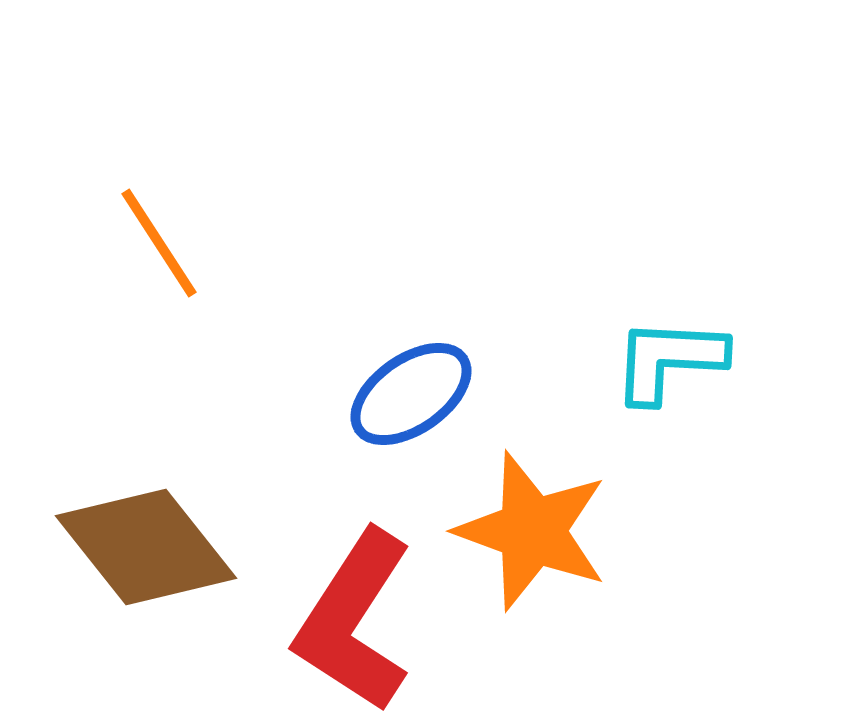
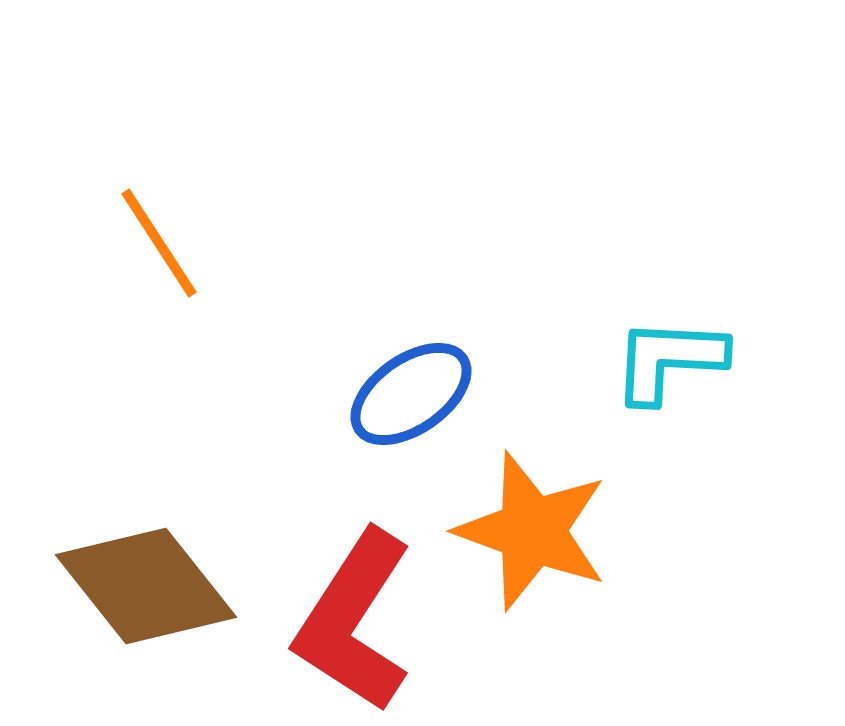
brown diamond: moved 39 px down
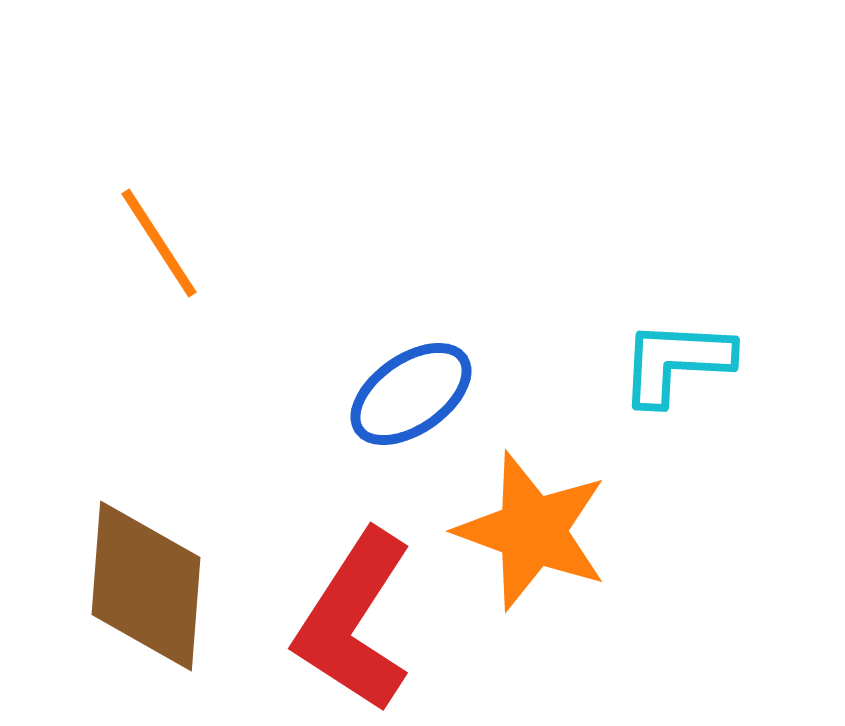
cyan L-shape: moved 7 px right, 2 px down
brown diamond: rotated 43 degrees clockwise
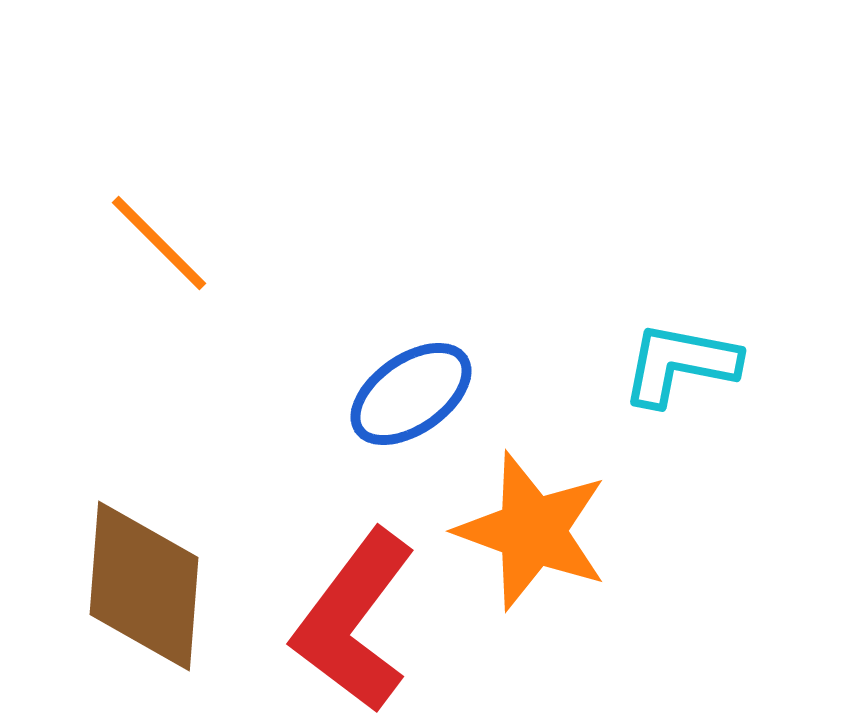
orange line: rotated 12 degrees counterclockwise
cyan L-shape: moved 4 px right, 2 px down; rotated 8 degrees clockwise
brown diamond: moved 2 px left
red L-shape: rotated 4 degrees clockwise
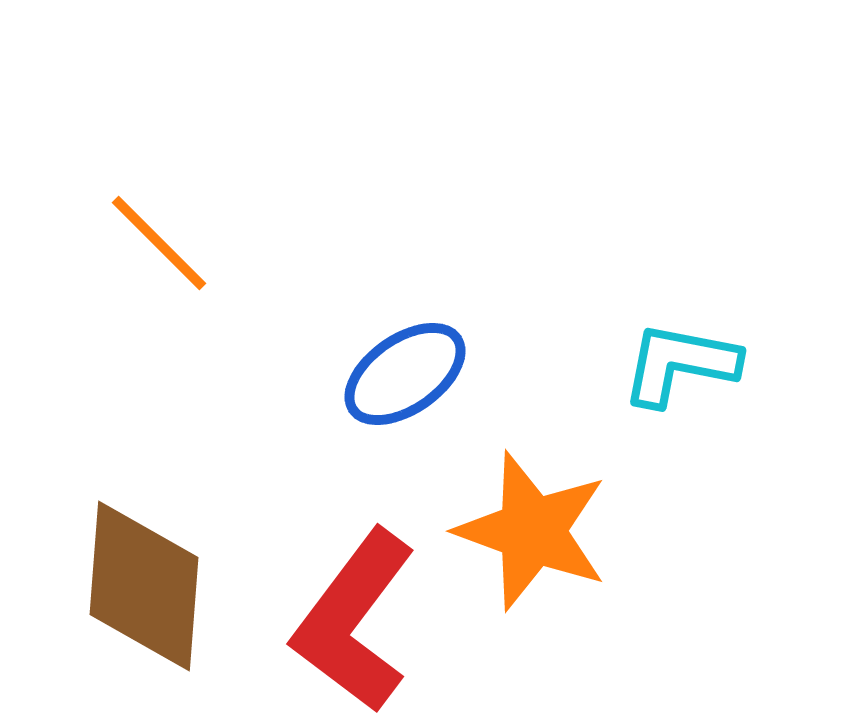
blue ellipse: moved 6 px left, 20 px up
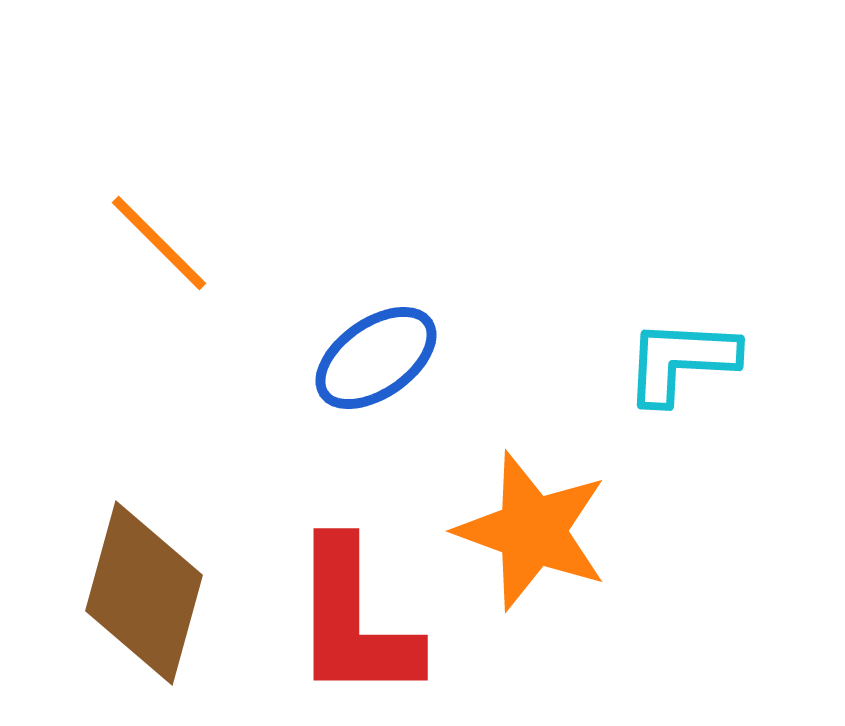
cyan L-shape: moved 1 px right, 3 px up; rotated 8 degrees counterclockwise
blue ellipse: moved 29 px left, 16 px up
brown diamond: moved 7 px down; rotated 11 degrees clockwise
red L-shape: rotated 37 degrees counterclockwise
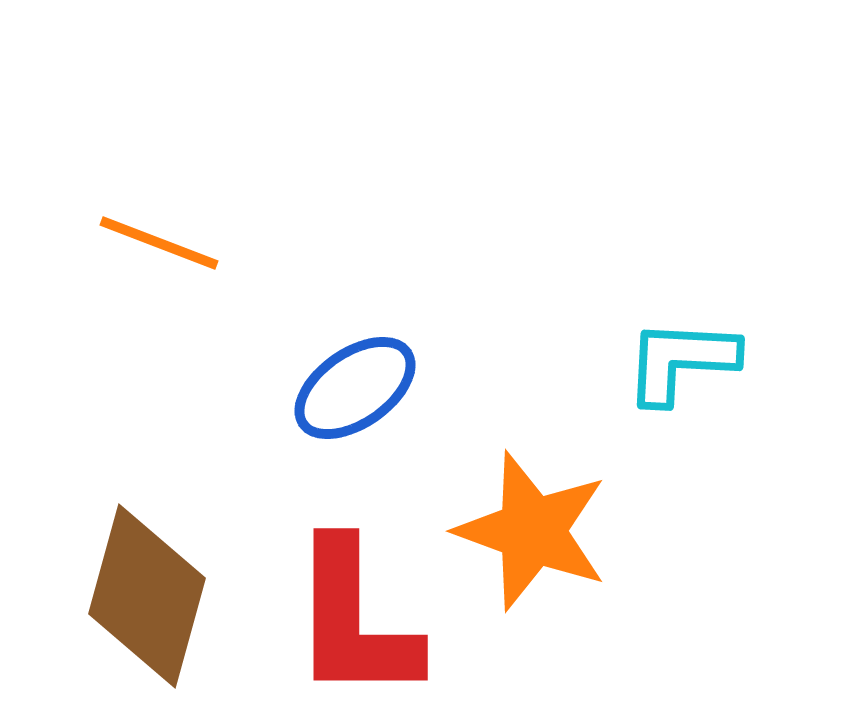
orange line: rotated 24 degrees counterclockwise
blue ellipse: moved 21 px left, 30 px down
brown diamond: moved 3 px right, 3 px down
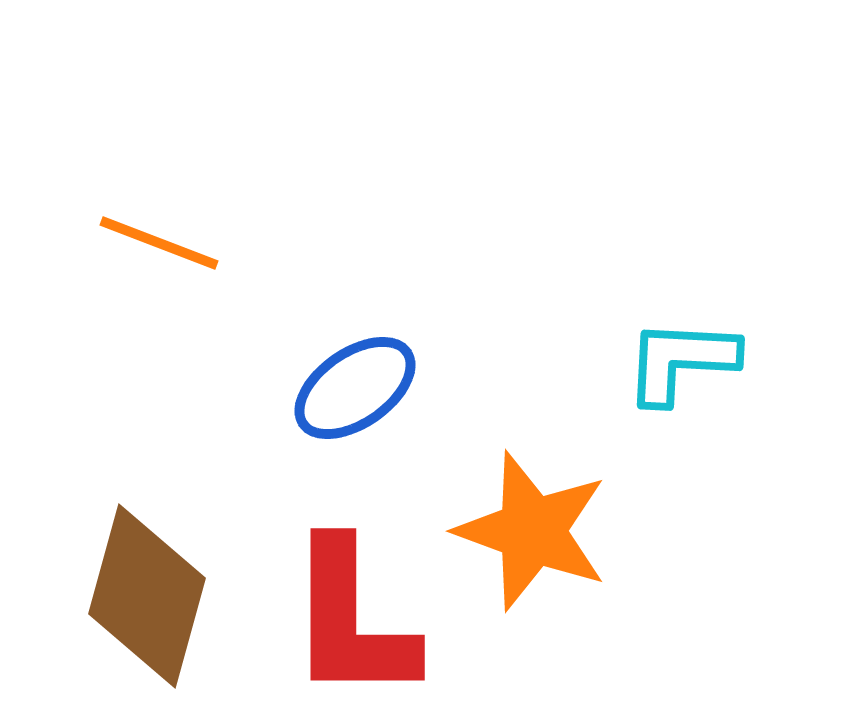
red L-shape: moved 3 px left
